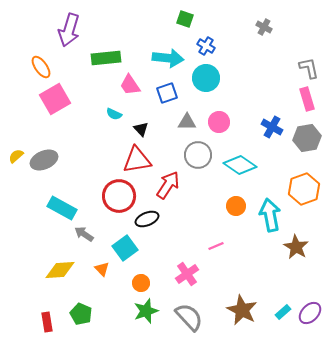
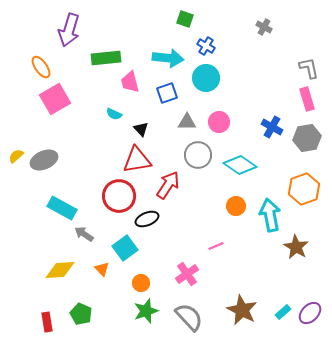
pink trapezoid at (130, 85): moved 3 px up; rotated 20 degrees clockwise
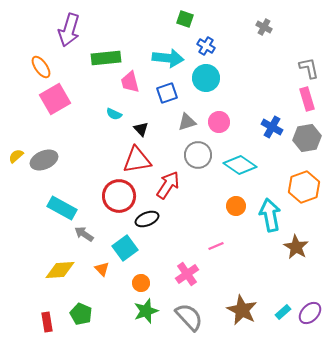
gray triangle at (187, 122): rotated 18 degrees counterclockwise
orange hexagon at (304, 189): moved 2 px up
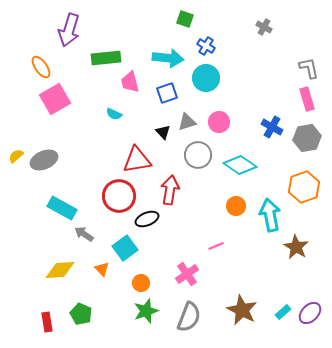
black triangle at (141, 129): moved 22 px right, 3 px down
red arrow at (168, 185): moved 2 px right, 5 px down; rotated 24 degrees counterclockwise
gray semicircle at (189, 317): rotated 64 degrees clockwise
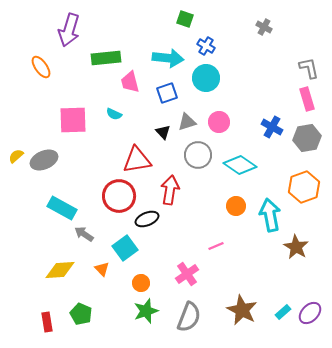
pink square at (55, 99): moved 18 px right, 21 px down; rotated 28 degrees clockwise
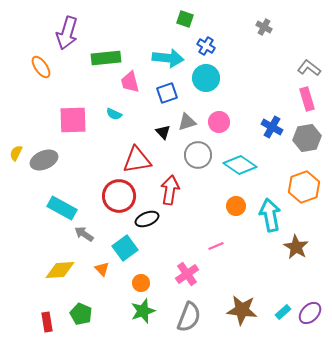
purple arrow at (69, 30): moved 2 px left, 3 px down
gray L-shape at (309, 68): rotated 40 degrees counterclockwise
yellow semicircle at (16, 156): moved 3 px up; rotated 21 degrees counterclockwise
brown star at (242, 310): rotated 20 degrees counterclockwise
green star at (146, 311): moved 3 px left
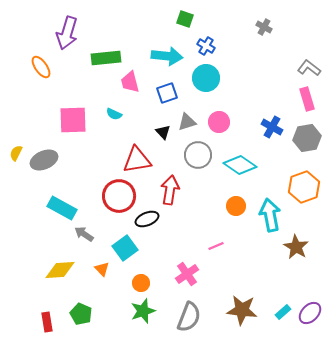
cyan arrow at (168, 58): moved 1 px left, 2 px up
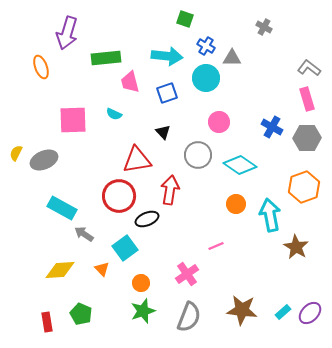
orange ellipse at (41, 67): rotated 15 degrees clockwise
gray triangle at (187, 122): moved 45 px right, 64 px up; rotated 18 degrees clockwise
gray hexagon at (307, 138): rotated 8 degrees clockwise
orange circle at (236, 206): moved 2 px up
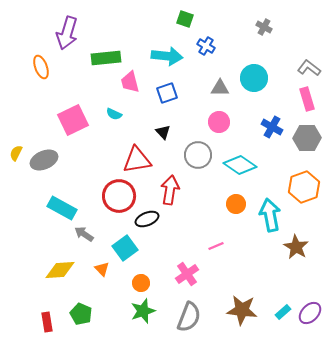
gray triangle at (232, 58): moved 12 px left, 30 px down
cyan circle at (206, 78): moved 48 px right
pink square at (73, 120): rotated 24 degrees counterclockwise
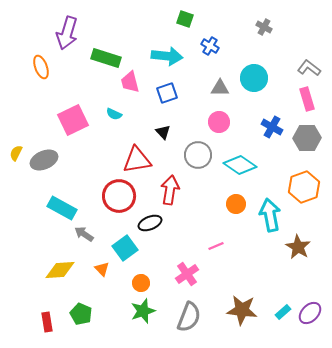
blue cross at (206, 46): moved 4 px right
green rectangle at (106, 58): rotated 24 degrees clockwise
black ellipse at (147, 219): moved 3 px right, 4 px down
brown star at (296, 247): moved 2 px right
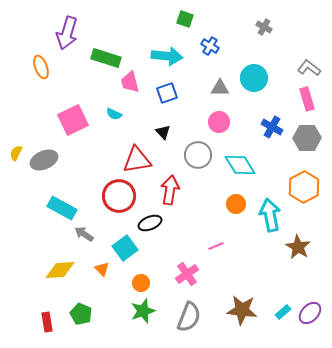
cyan diamond at (240, 165): rotated 24 degrees clockwise
orange hexagon at (304, 187): rotated 8 degrees counterclockwise
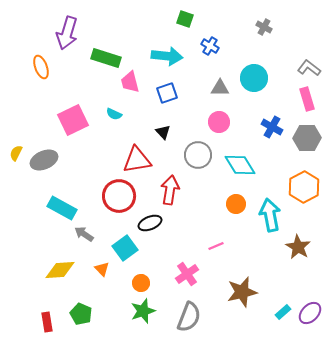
brown star at (242, 310): moved 18 px up; rotated 20 degrees counterclockwise
